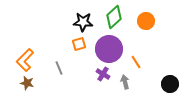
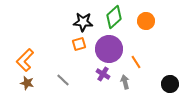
gray line: moved 4 px right, 12 px down; rotated 24 degrees counterclockwise
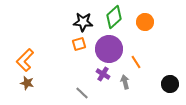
orange circle: moved 1 px left, 1 px down
gray line: moved 19 px right, 13 px down
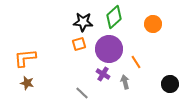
orange circle: moved 8 px right, 2 px down
orange L-shape: moved 2 px up; rotated 40 degrees clockwise
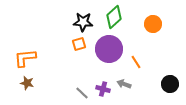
purple cross: moved 15 px down; rotated 16 degrees counterclockwise
gray arrow: moved 1 px left, 2 px down; rotated 56 degrees counterclockwise
